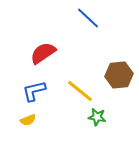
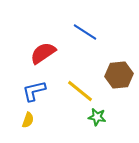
blue line: moved 3 px left, 14 px down; rotated 10 degrees counterclockwise
yellow semicircle: rotated 49 degrees counterclockwise
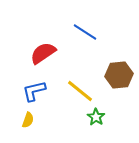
green star: moved 1 px left; rotated 24 degrees clockwise
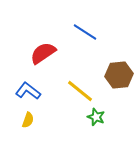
blue L-shape: moved 6 px left; rotated 50 degrees clockwise
green star: rotated 12 degrees counterclockwise
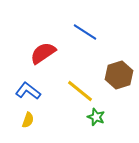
brown hexagon: rotated 12 degrees counterclockwise
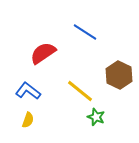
brown hexagon: rotated 16 degrees counterclockwise
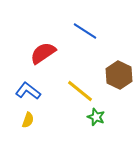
blue line: moved 1 px up
